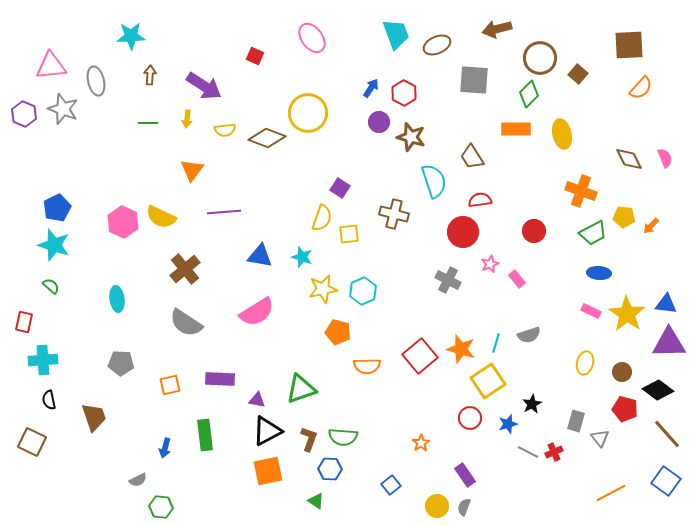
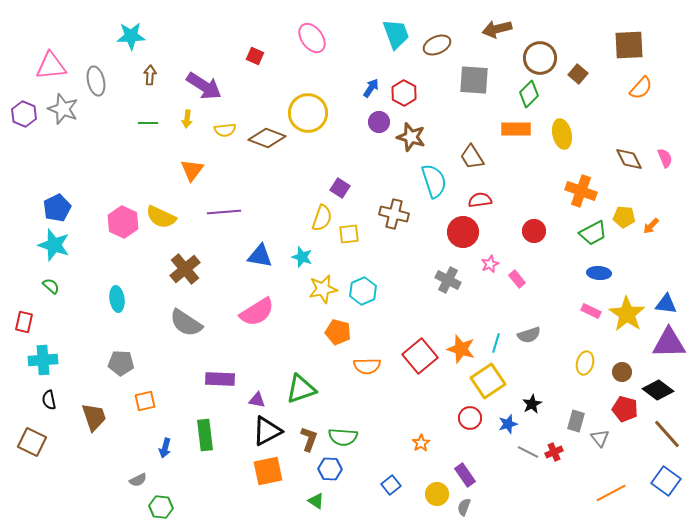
orange square at (170, 385): moved 25 px left, 16 px down
yellow circle at (437, 506): moved 12 px up
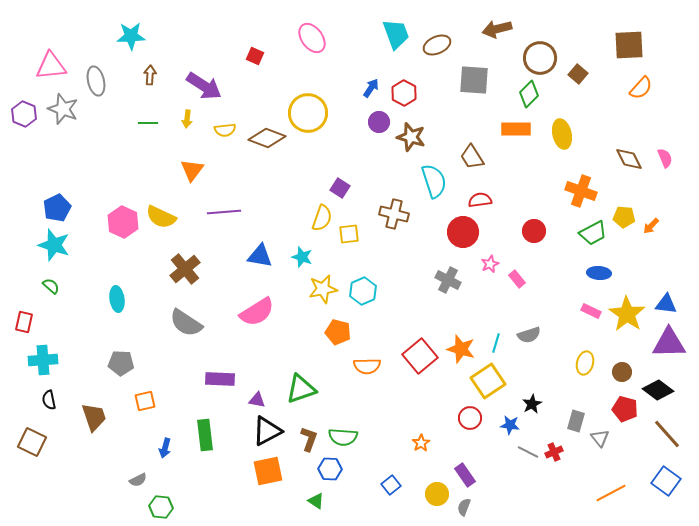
blue star at (508, 424): moved 2 px right, 1 px down; rotated 24 degrees clockwise
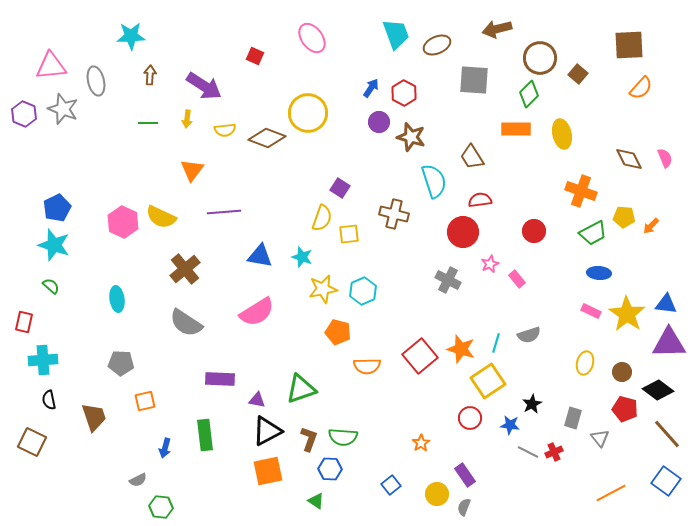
gray rectangle at (576, 421): moved 3 px left, 3 px up
